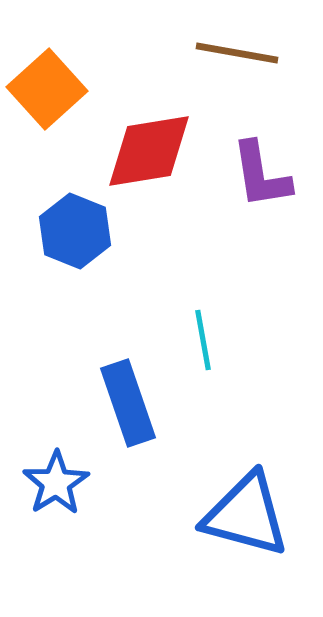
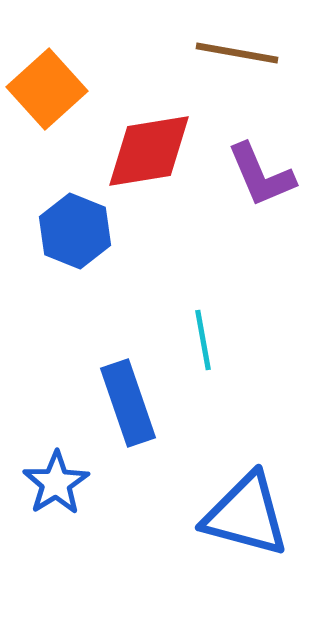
purple L-shape: rotated 14 degrees counterclockwise
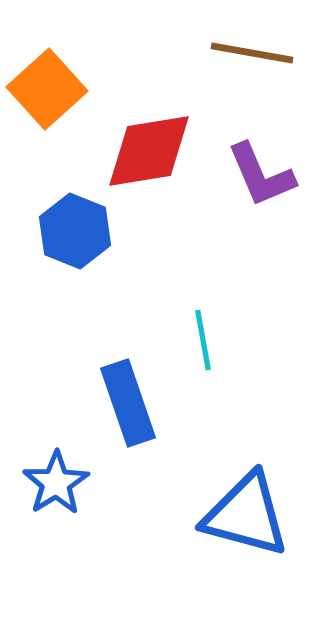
brown line: moved 15 px right
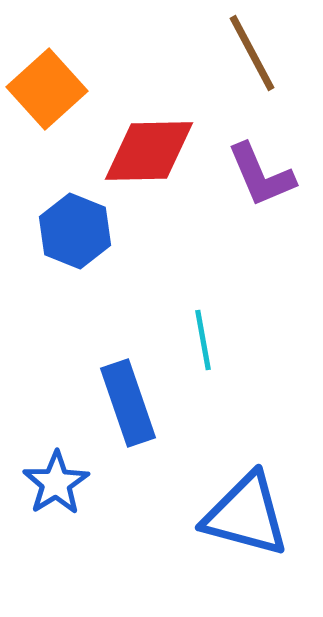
brown line: rotated 52 degrees clockwise
red diamond: rotated 8 degrees clockwise
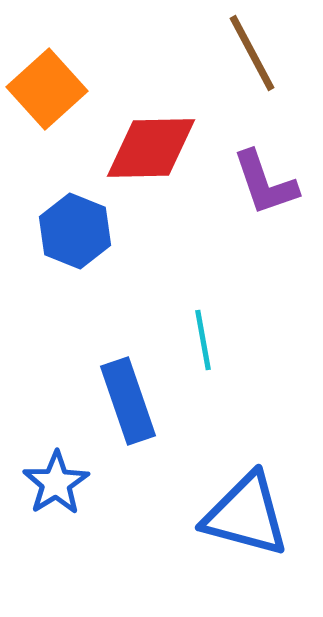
red diamond: moved 2 px right, 3 px up
purple L-shape: moved 4 px right, 8 px down; rotated 4 degrees clockwise
blue rectangle: moved 2 px up
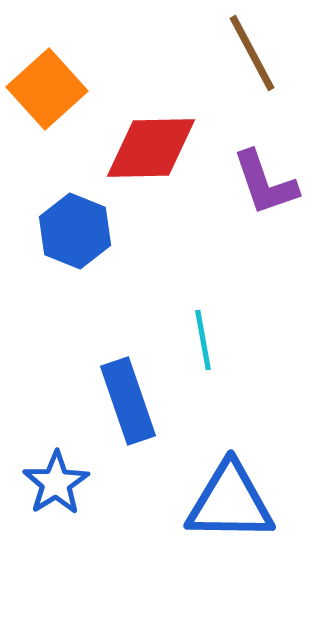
blue triangle: moved 16 px left, 13 px up; rotated 14 degrees counterclockwise
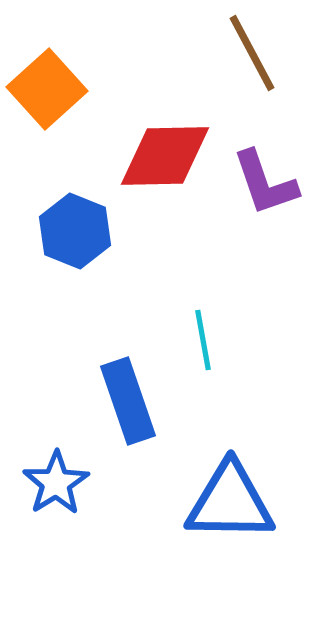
red diamond: moved 14 px right, 8 px down
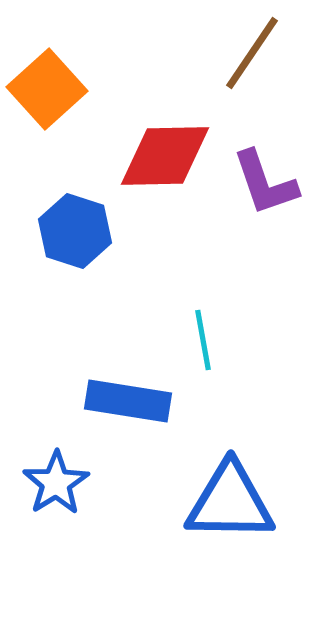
brown line: rotated 62 degrees clockwise
blue hexagon: rotated 4 degrees counterclockwise
blue rectangle: rotated 62 degrees counterclockwise
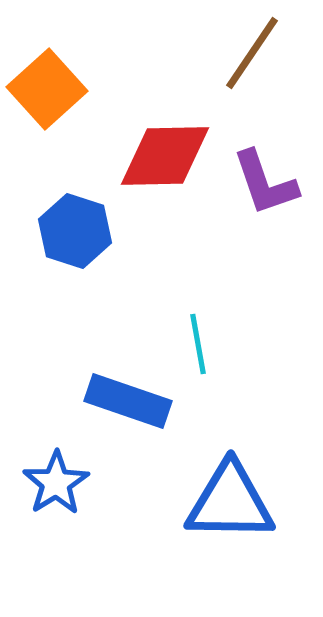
cyan line: moved 5 px left, 4 px down
blue rectangle: rotated 10 degrees clockwise
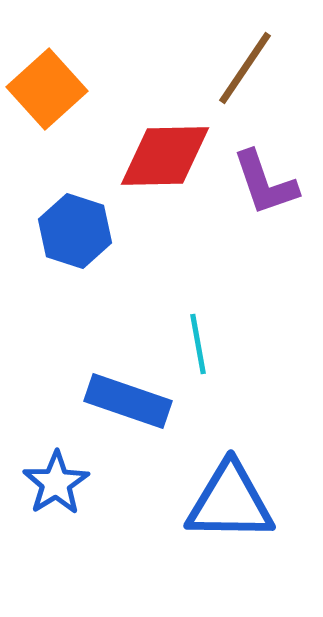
brown line: moved 7 px left, 15 px down
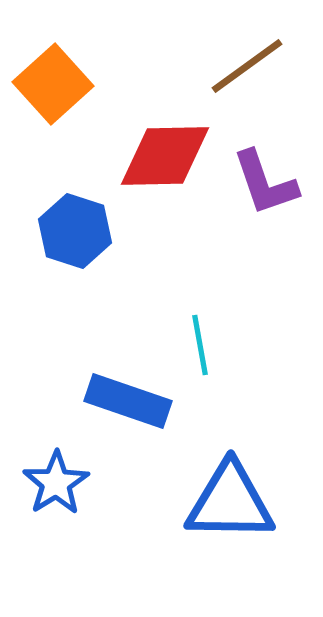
brown line: moved 2 px right, 2 px up; rotated 20 degrees clockwise
orange square: moved 6 px right, 5 px up
cyan line: moved 2 px right, 1 px down
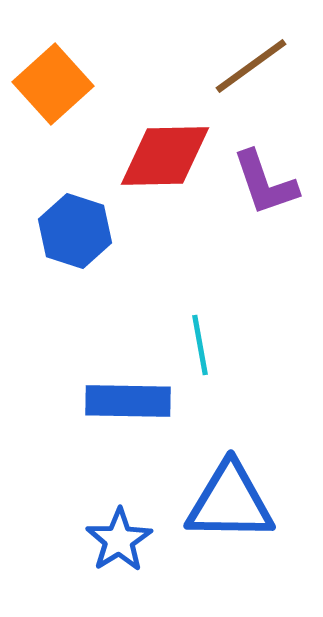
brown line: moved 4 px right
blue rectangle: rotated 18 degrees counterclockwise
blue star: moved 63 px right, 57 px down
